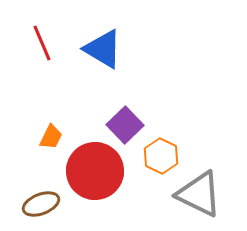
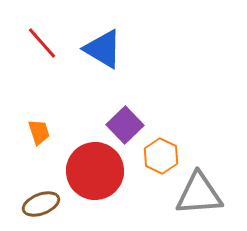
red line: rotated 18 degrees counterclockwise
orange trapezoid: moved 12 px left, 5 px up; rotated 44 degrees counterclockwise
gray triangle: rotated 30 degrees counterclockwise
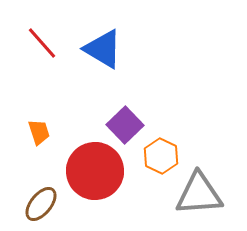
brown ellipse: rotated 30 degrees counterclockwise
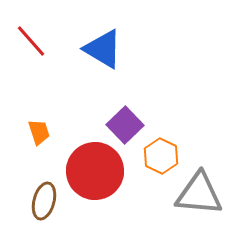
red line: moved 11 px left, 2 px up
gray triangle: rotated 9 degrees clockwise
brown ellipse: moved 3 px right, 3 px up; rotated 24 degrees counterclockwise
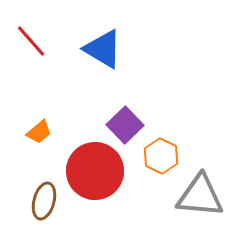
orange trapezoid: rotated 68 degrees clockwise
gray triangle: moved 1 px right, 2 px down
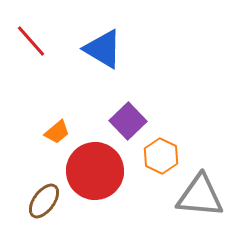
purple square: moved 3 px right, 4 px up
orange trapezoid: moved 18 px right
brown ellipse: rotated 21 degrees clockwise
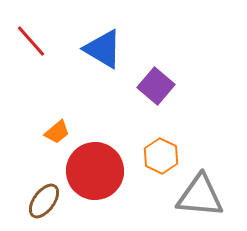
purple square: moved 28 px right, 35 px up; rotated 6 degrees counterclockwise
